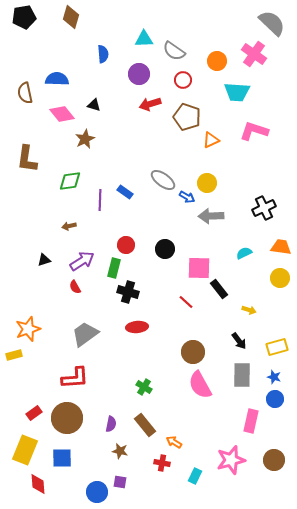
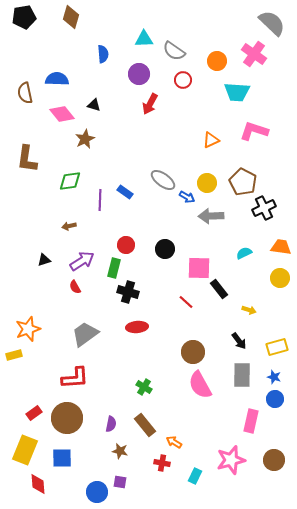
red arrow at (150, 104): rotated 45 degrees counterclockwise
brown pentagon at (187, 117): moved 56 px right, 65 px down; rotated 8 degrees clockwise
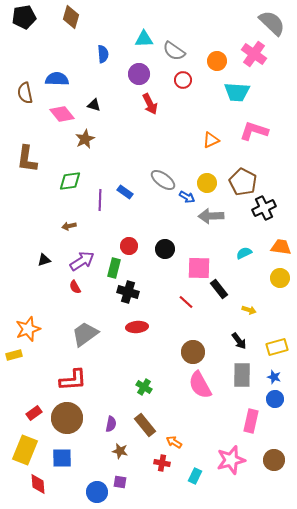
red arrow at (150, 104): rotated 55 degrees counterclockwise
red circle at (126, 245): moved 3 px right, 1 px down
red L-shape at (75, 378): moved 2 px left, 2 px down
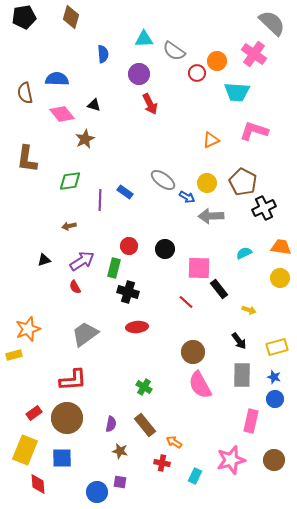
red circle at (183, 80): moved 14 px right, 7 px up
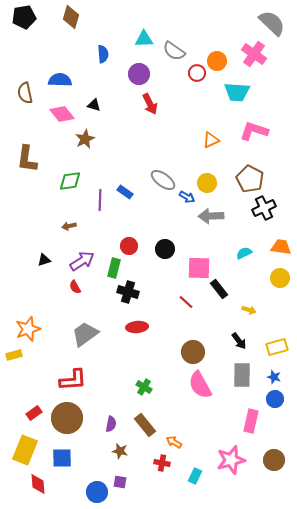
blue semicircle at (57, 79): moved 3 px right, 1 px down
brown pentagon at (243, 182): moved 7 px right, 3 px up
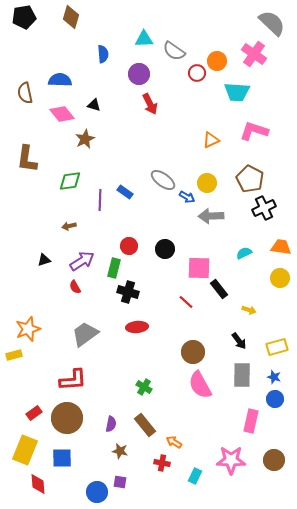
pink star at (231, 460): rotated 16 degrees clockwise
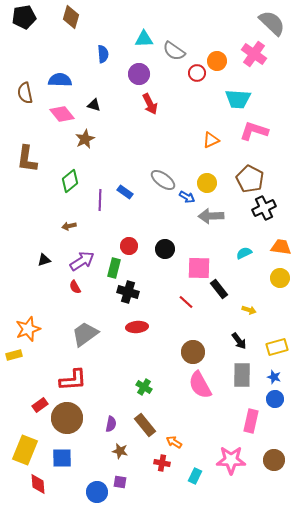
cyan trapezoid at (237, 92): moved 1 px right, 7 px down
green diamond at (70, 181): rotated 30 degrees counterclockwise
red rectangle at (34, 413): moved 6 px right, 8 px up
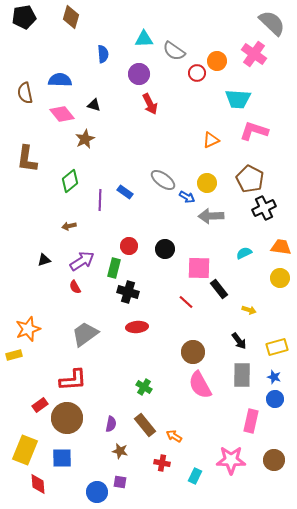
orange arrow at (174, 442): moved 6 px up
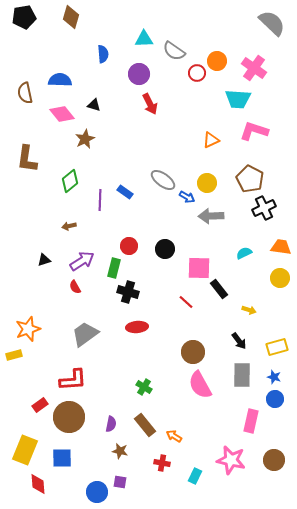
pink cross at (254, 54): moved 14 px down
brown circle at (67, 418): moved 2 px right, 1 px up
pink star at (231, 460): rotated 12 degrees clockwise
